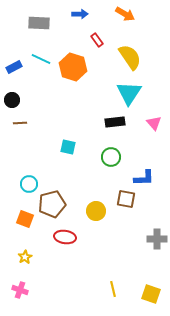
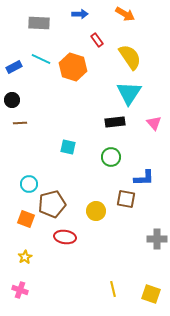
orange square: moved 1 px right
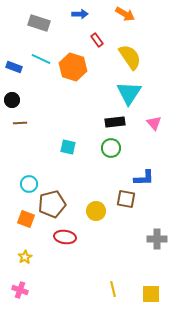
gray rectangle: rotated 15 degrees clockwise
blue rectangle: rotated 49 degrees clockwise
green circle: moved 9 px up
yellow square: rotated 18 degrees counterclockwise
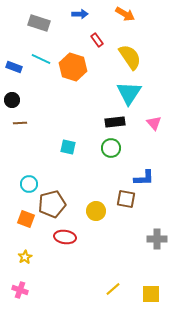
yellow line: rotated 63 degrees clockwise
